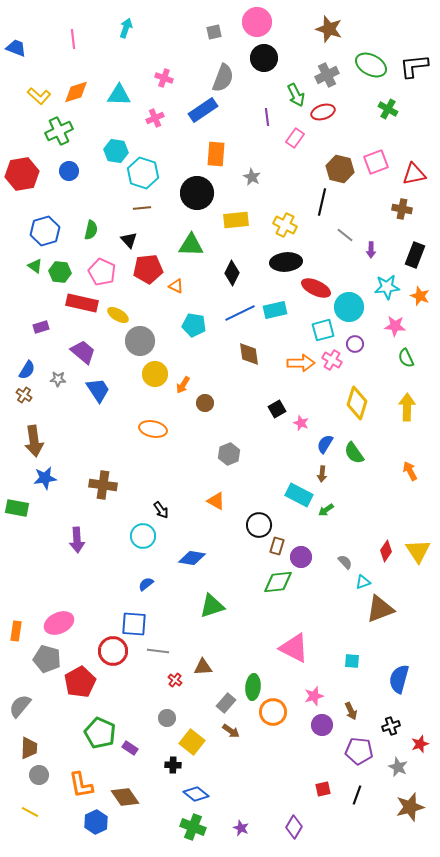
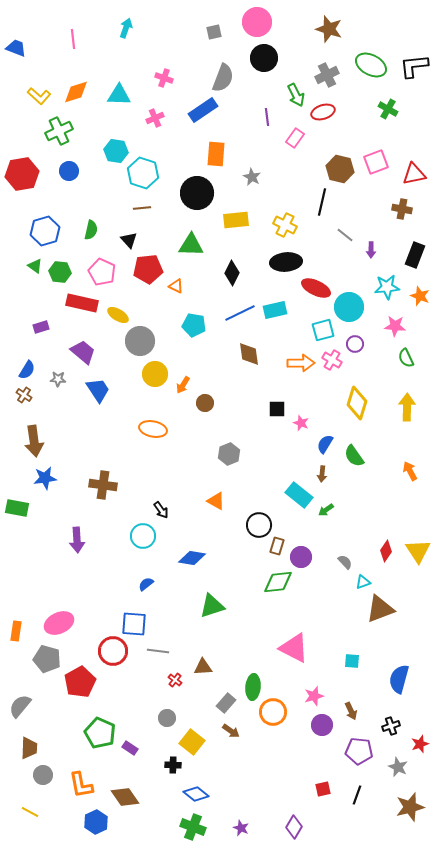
black square at (277, 409): rotated 30 degrees clockwise
green semicircle at (354, 453): moved 3 px down
cyan rectangle at (299, 495): rotated 12 degrees clockwise
gray circle at (39, 775): moved 4 px right
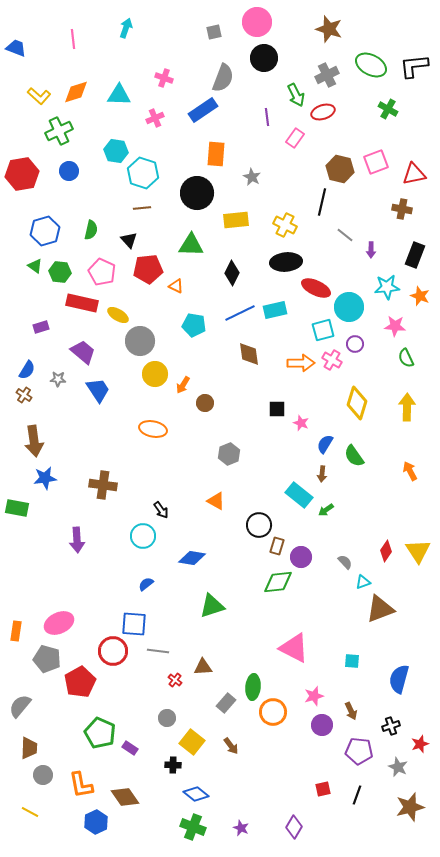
brown arrow at (231, 731): moved 15 px down; rotated 18 degrees clockwise
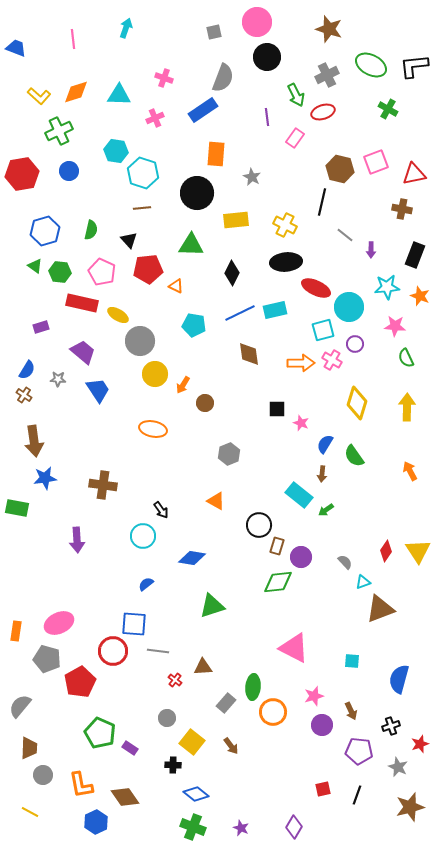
black circle at (264, 58): moved 3 px right, 1 px up
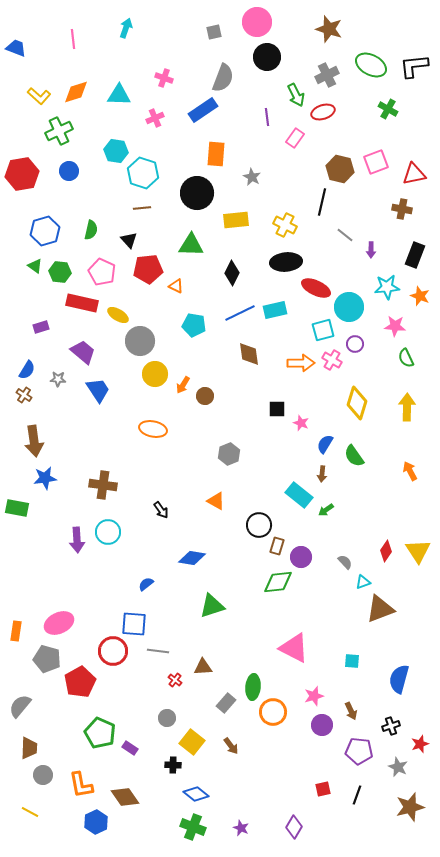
brown circle at (205, 403): moved 7 px up
cyan circle at (143, 536): moved 35 px left, 4 px up
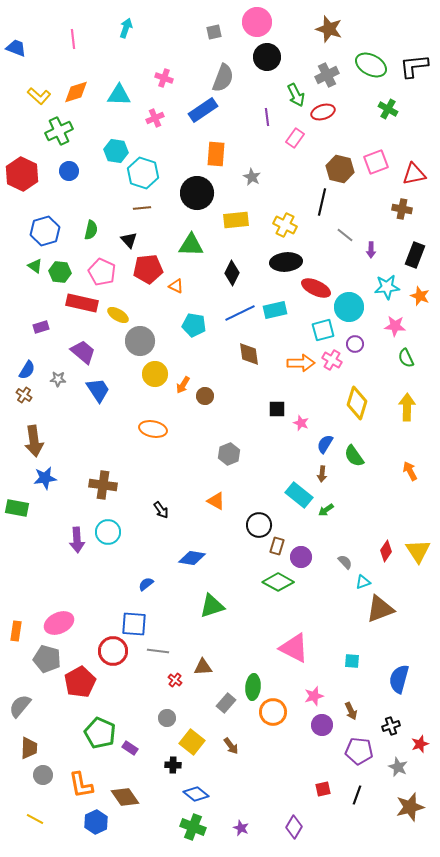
red hexagon at (22, 174): rotated 24 degrees counterclockwise
green diamond at (278, 582): rotated 36 degrees clockwise
yellow line at (30, 812): moved 5 px right, 7 px down
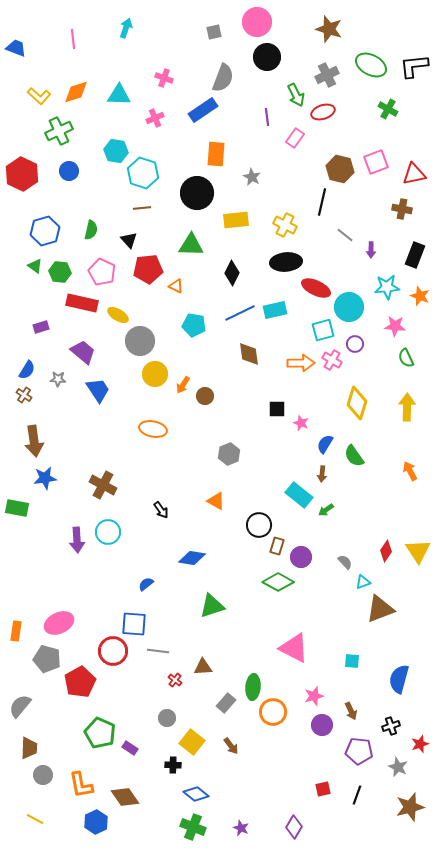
brown cross at (103, 485): rotated 20 degrees clockwise
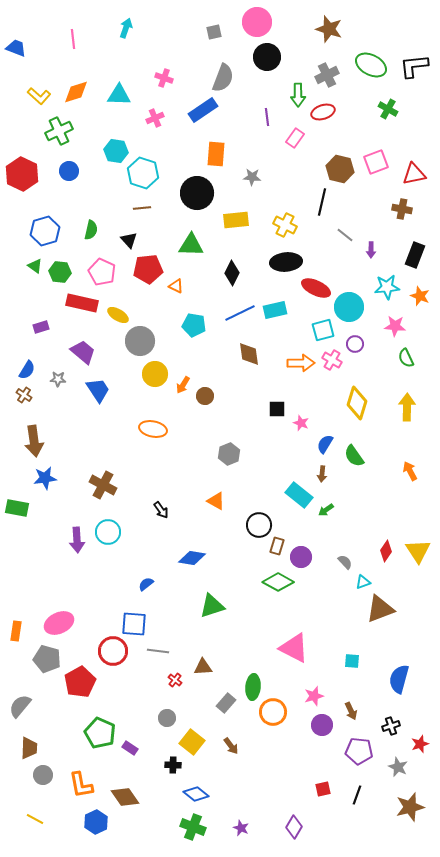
green arrow at (296, 95): moved 2 px right; rotated 25 degrees clockwise
gray star at (252, 177): rotated 24 degrees counterclockwise
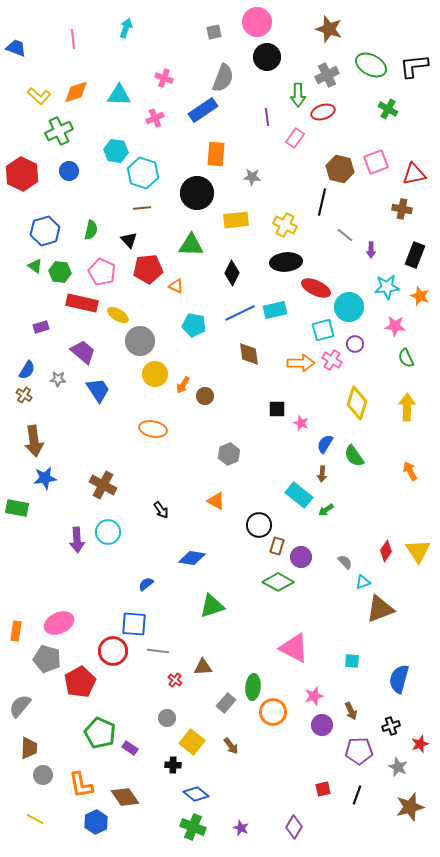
purple pentagon at (359, 751): rotated 8 degrees counterclockwise
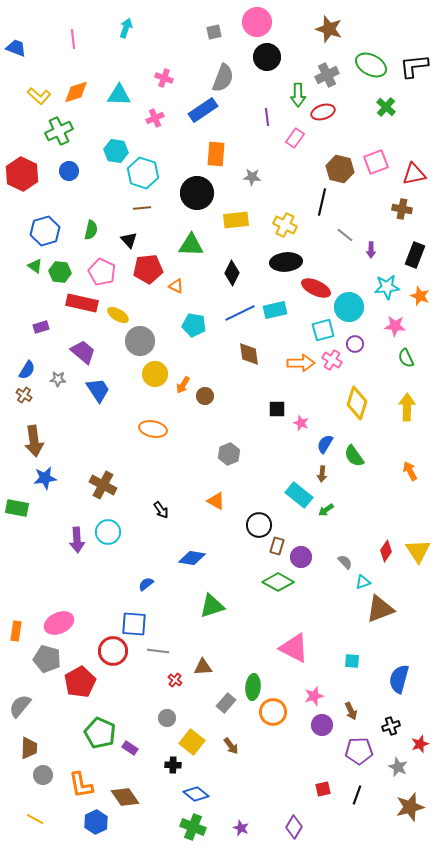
green cross at (388, 109): moved 2 px left, 2 px up; rotated 12 degrees clockwise
